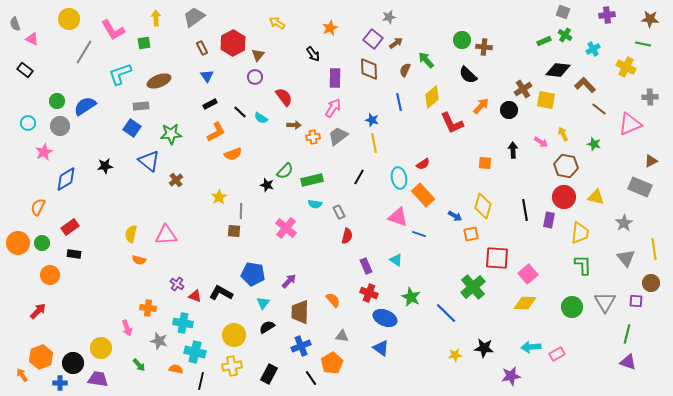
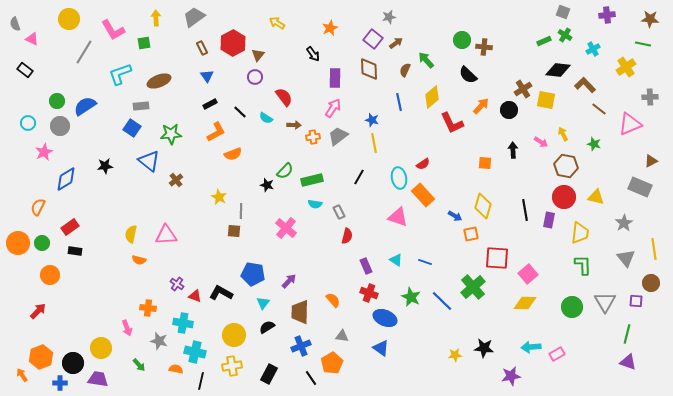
yellow cross at (626, 67): rotated 30 degrees clockwise
cyan semicircle at (261, 118): moved 5 px right
yellow star at (219, 197): rotated 14 degrees counterclockwise
blue line at (419, 234): moved 6 px right, 28 px down
black rectangle at (74, 254): moved 1 px right, 3 px up
blue line at (446, 313): moved 4 px left, 12 px up
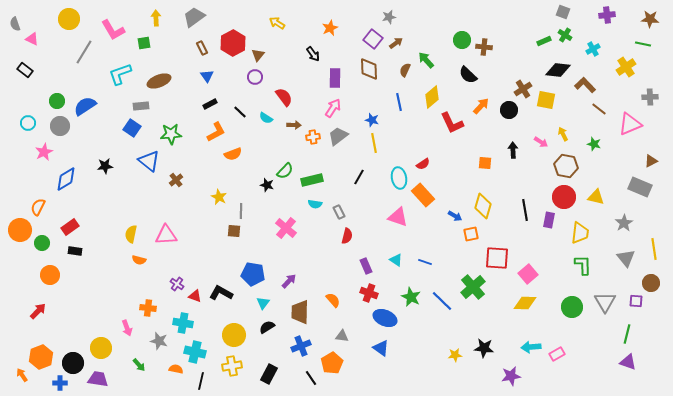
orange circle at (18, 243): moved 2 px right, 13 px up
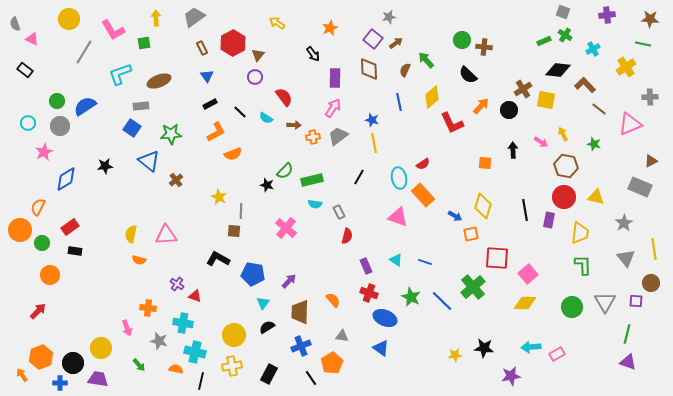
black L-shape at (221, 293): moved 3 px left, 34 px up
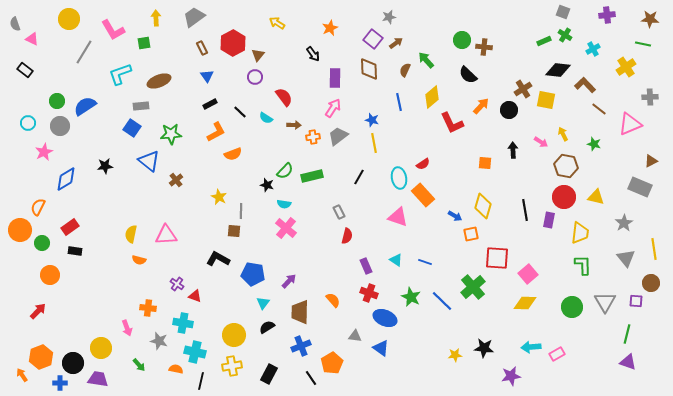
green rectangle at (312, 180): moved 4 px up
cyan semicircle at (315, 204): moved 31 px left
gray triangle at (342, 336): moved 13 px right
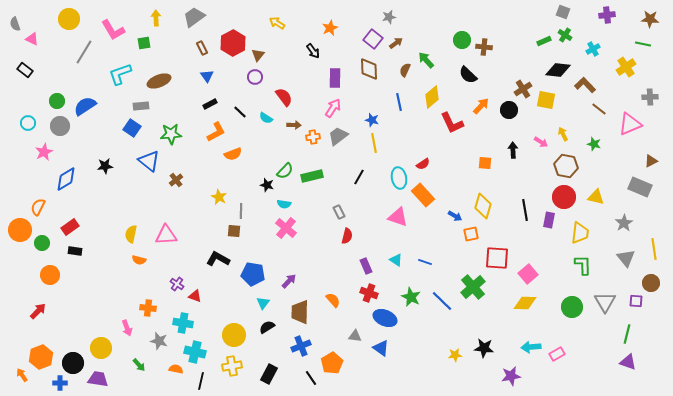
black arrow at (313, 54): moved 3 px up
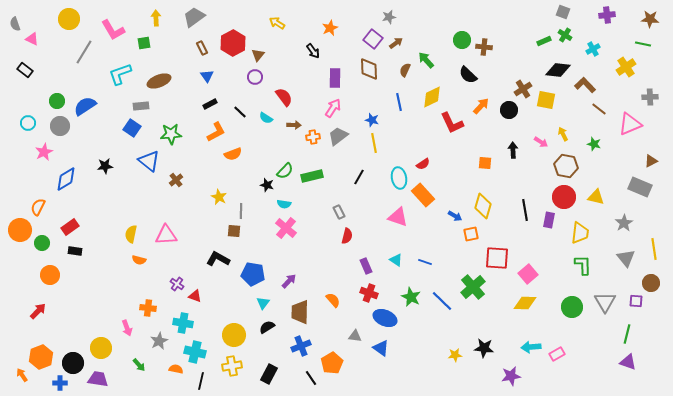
yellow diamond at (432, 97): rotated 15 degrees clockwise
gray star at (159, 341): rotated 30 degrees clockwise
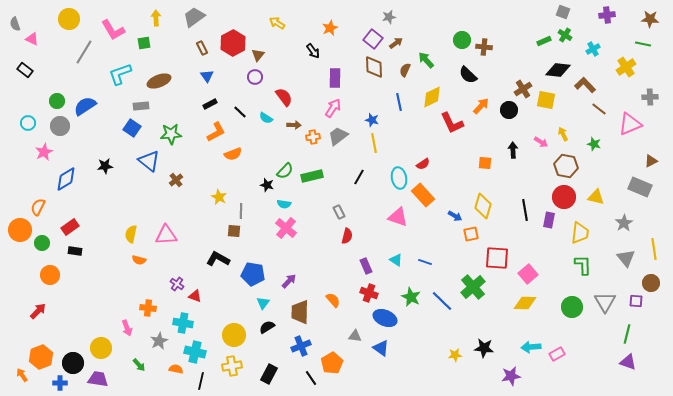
brown diamond at (369, 69): moved 5 px right, 2 px up
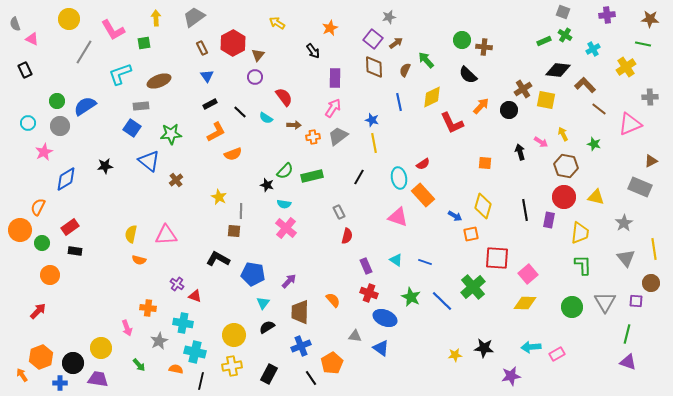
black rectangle at (25, 70): rotated 28 degrees clockwise
black arrow at (513, 150): moved 7 px right, 2 px down; rotated 14 degrees counterclockwise
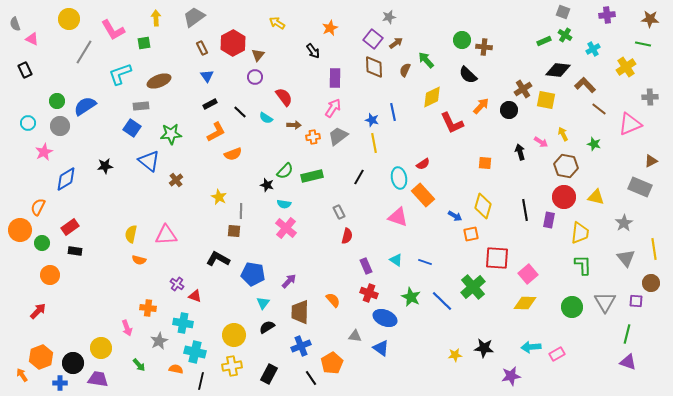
blue line at (399, 102): moved 6 px left, 10 px down
